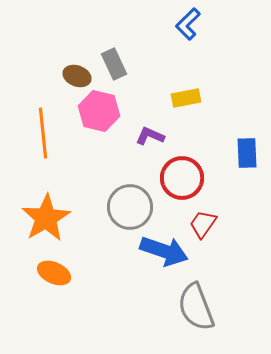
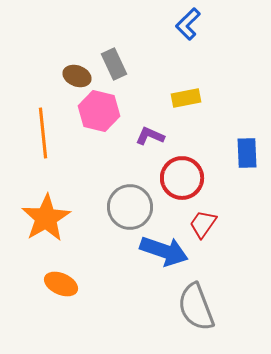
orange ellipse: moved 7 px right, 11 px down
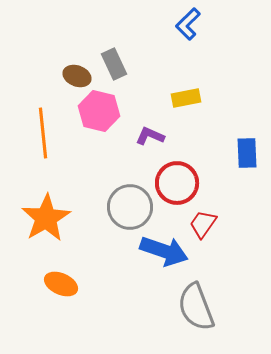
red circle: moved 5 px left, 5 px down
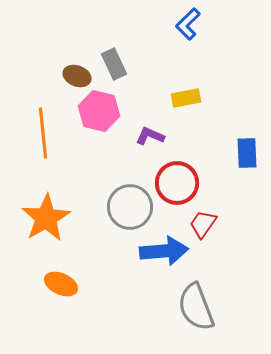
blue arrow: rotated 24 degrees counterclockwise
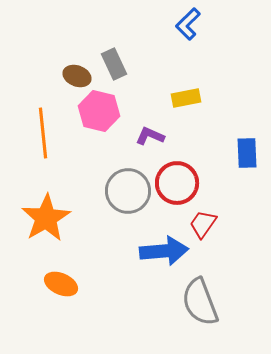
gray circle: moved 2 px left, 16 px up
gray semicircle: moved 4 px right, 5 px up
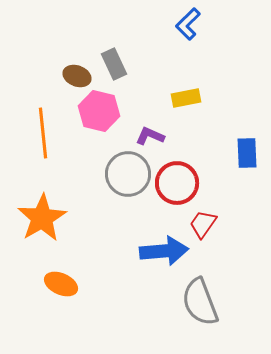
gray circle: moved 17 px up
orange star: moved 4 px left
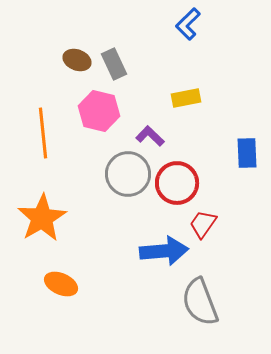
brown ellipse: moved 16 px up
purple L-shape: rotated 20 degrees clockwise
